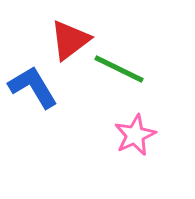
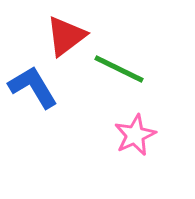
red triangle: moved 4 px left, 4 px up
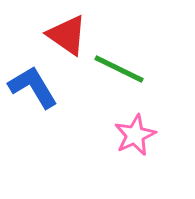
red triangle: moved 1 px right, 1 px up; rotated 48 degrees counterclockwise
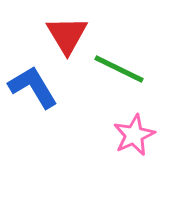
red triangle: rotated 24 degrees clockwise
pink star: moved 1 px left
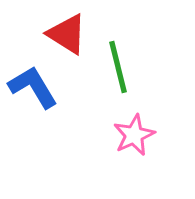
red triangle: moved 1 px up; rotated 27 degrees counterclockwise
green line: moved 1 px left, 2 px up; rotated 50 degrees clockwise
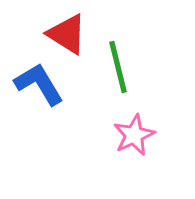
blue L-shape: moved 6 px right, 3 px up
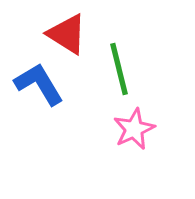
green line: moved 1 px right, 2 px down
pink star: moved 6 px up
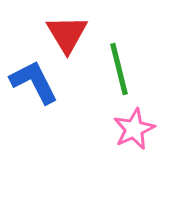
red triangle: rotated 27 degrees clockwise
blue L-shape: moved 5 px left, 2 px up; rotated 4 degrees clockwise
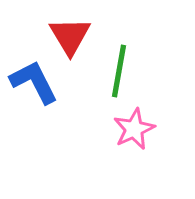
red triangle: moved 3 px right, 2 px down
green line: moved 2 px down; rotated 24 degrees clockwise
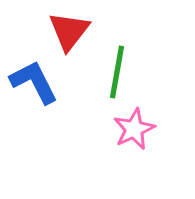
red triangle: moved 1 px left, 5 px up; rotated 9 degrees clockwise
green line: moved 2 px left, 1 px down
